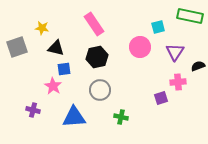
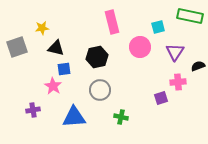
pink rectangle: moved 18 px right, 2 px up; rotated 20 degrees clockwise
yellow star: rotated 16 degrees counterclockwise
purple cross: rotated 24 degrees counterclockwise
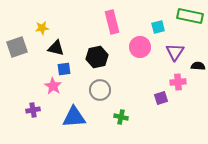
black semicircle: rotated 24 degrees clockwise
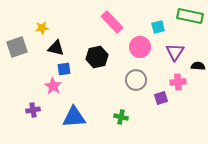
pink rectangle: rotated 30 degrees counterclockwise
gray circle: moved 36 px right, 10 px up
